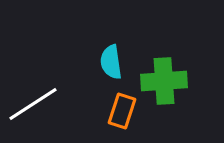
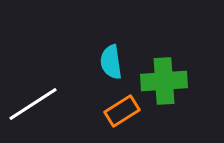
orange rectangle: rotated 40 degrees clockwise
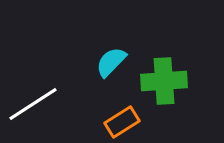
cyan semicircle: rotated 52 degrees clockwise
orange rectangle: moved 11 px down
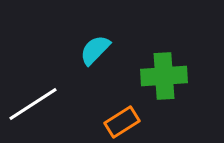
cyan semicircle: moved 16 px left, 12 px up
green cross: moved 5 px up
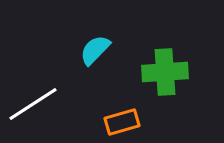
green cross: moved 1 px right, 4 px up
orange rectangle: rotated 16 degrees clockwise
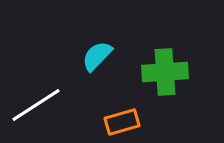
cyan semicircle: moved 2 px right, 6 px down
white line: moved 3 px right, 1 px down
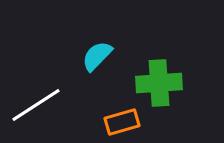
green cross: moved 6 px left, 11 px down
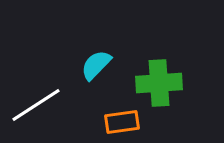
cyan semicircle: moved 1 px left, 9 px down
orange rectangle: rotated 8 degrees clockwise
